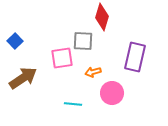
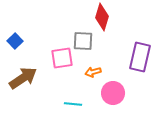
purple rectangle: moved 5 px right
pink circle: moved 1 px right
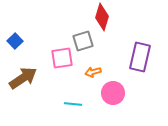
gray square: rotated 20 degrees counterclockwise
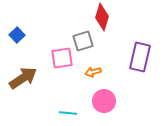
blue square: moved 2 px right, 6 px up
pink circle: moved 9 px left, 8 px down
cyan line: moved 5 px left, 9 px down
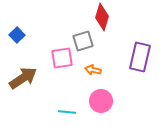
orange arrow: moved 2 px up; rotated 28 degrees clockwise
pink circle: moved 3 px left
cyan line: moved 1 px left, 1 px up
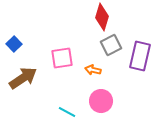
blue square: moved 3 px left, 9 px down
gray square: moved 28 px right, 4 px down; rotated 10 degrees counterclockwise
purple rectangle: moved 1 px up
cyan line: rotated 24 degrees clockwise
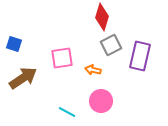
blue square: rotated 28 degrees counterclockwise
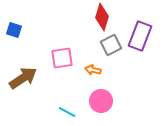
blue square: moved 14 px up
purple rectangle: moved 20 px up; rotated 8 degrees clockwise
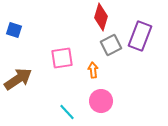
red diamond: moved 1 px left
orange arrow: rotated 70 degrees clockwise
brown arrow: moved 5 px left, 1 px down
cyan line: rotated 18 degrees clockwise
